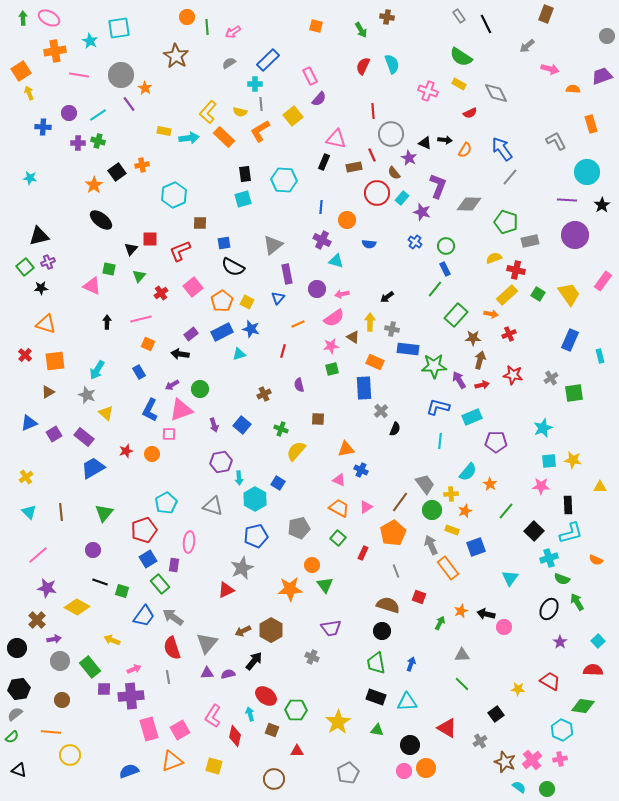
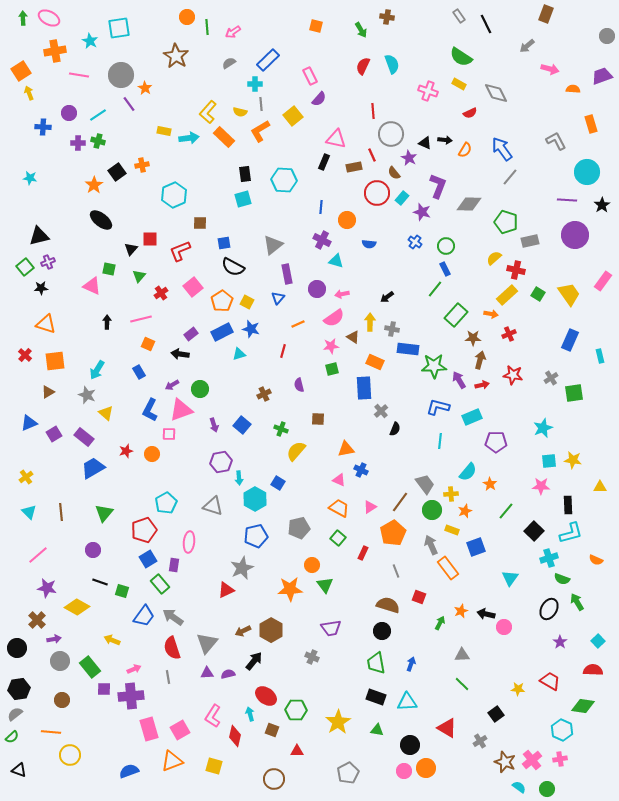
yellow semicircle at (494, 258): rotated 21 degrees counterclockwise
pink triangle at (366, 507): moved 4 px right
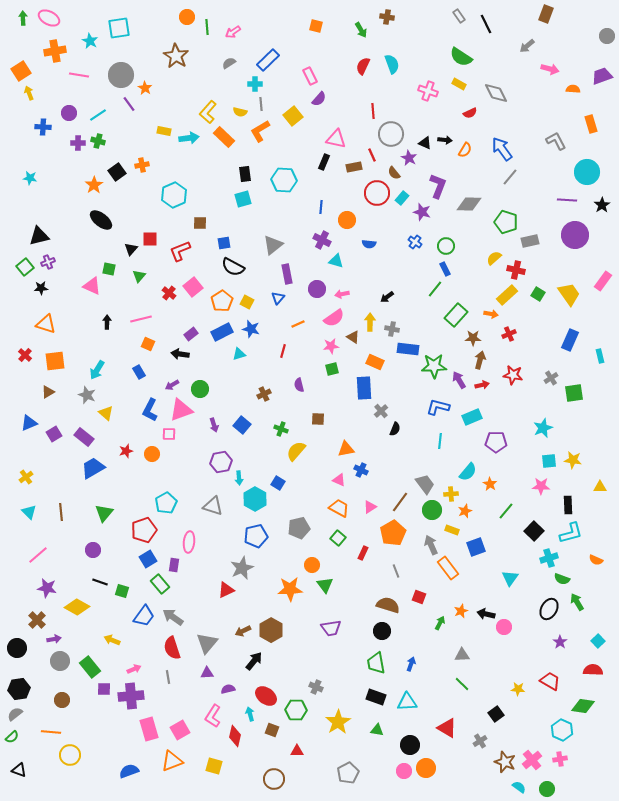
red cross at (161, 293): moved 8 px right; rotated 16 degrees counterclockwise
gray cross at (312, 657): moved 4 px right, 30 px down
purple semicircle at (228, 674): moved 15 px down
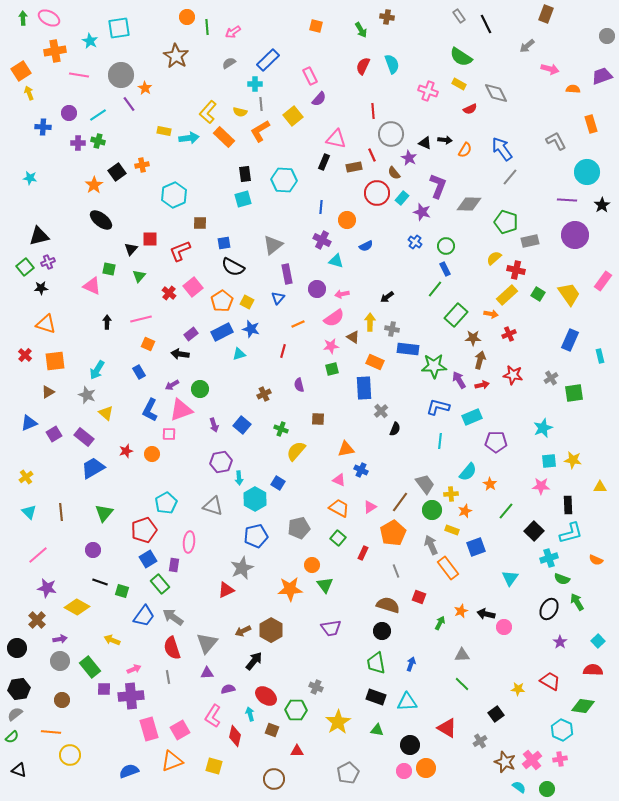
red semicircle at (470, 113): moved 4 px up
blue semicircle at (369, 244): moved 3 px left, 2 px down; rotated 32 degrees counterclockwise
purple arrow at (54, 639): moved 6 px right
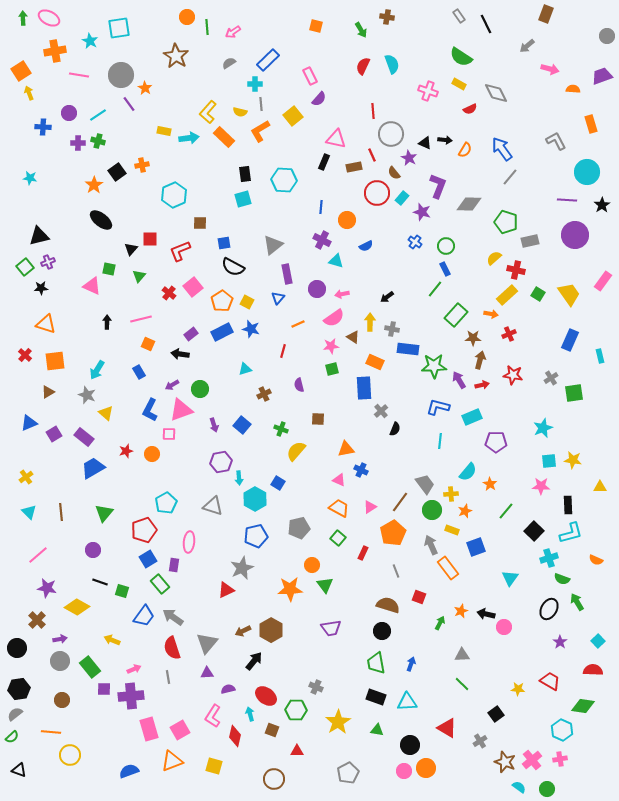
cyan triangle at (239, 354): moved 6 px right, 15 px down
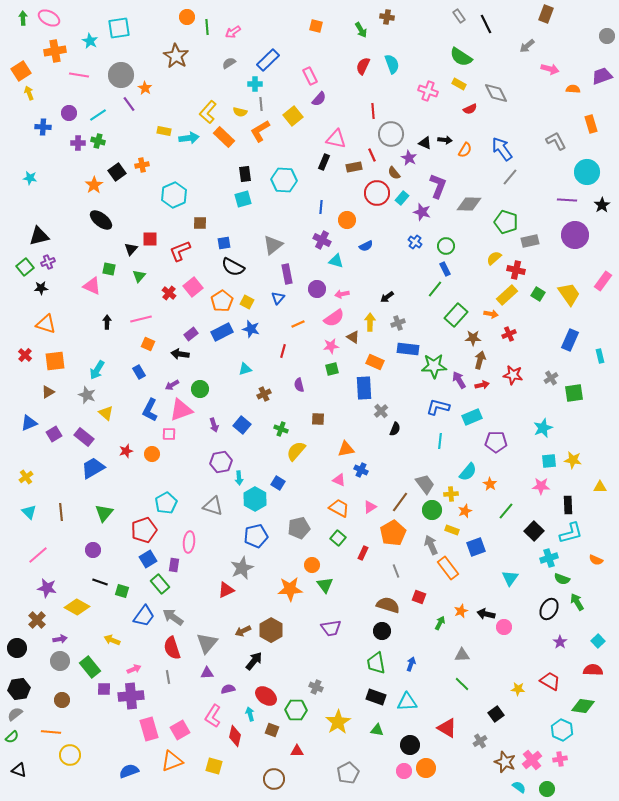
gray cross at (392, 329): moved 6 px right, 6 px up; rotated 32 degrees counterclockwise
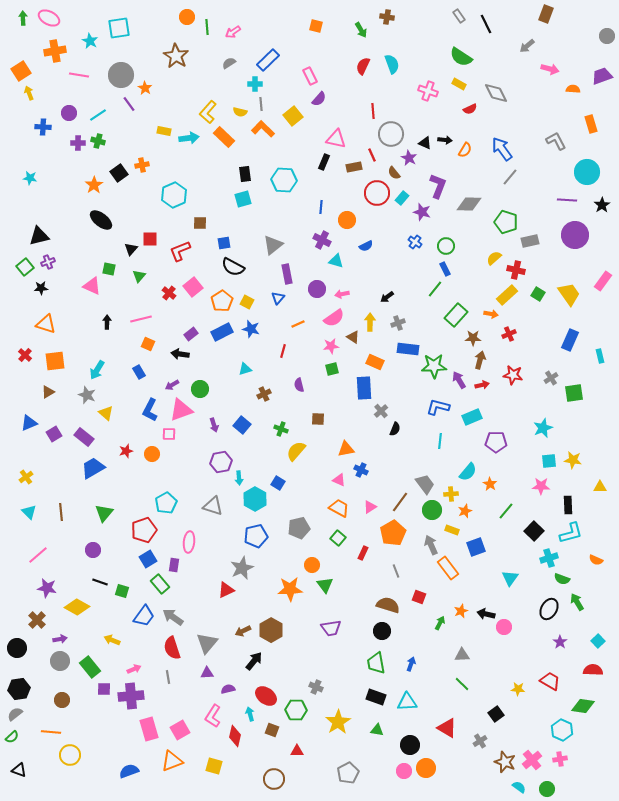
orange L-shape at (260, 131): moved 3 px right, 2 px up; rotated 75 degrees clockwise
black square at (117, 172): moved 2 px right, 1 px down
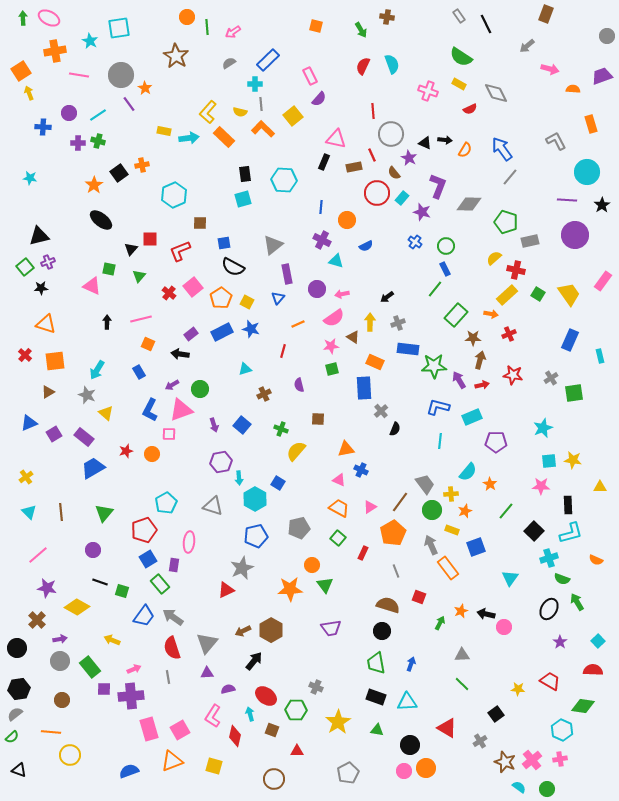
orange pentagon at (222, 301): moved 1 px left, 3 px up
